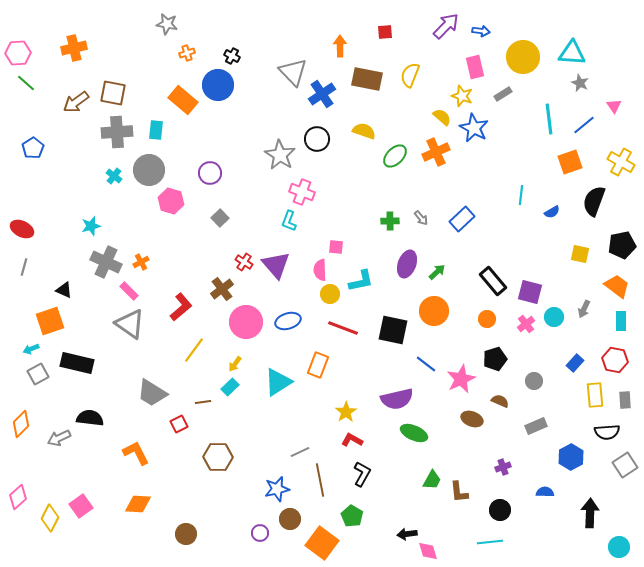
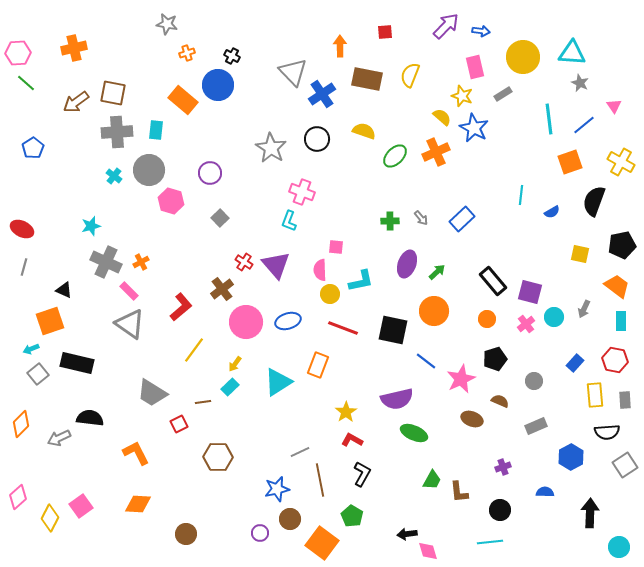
gray star at (280, 155): moved 9 px left, 7 px up
blue line at (426, 364): moved 3 px up
gray square at (38, 374): rotated 10 degrees counterclockwise
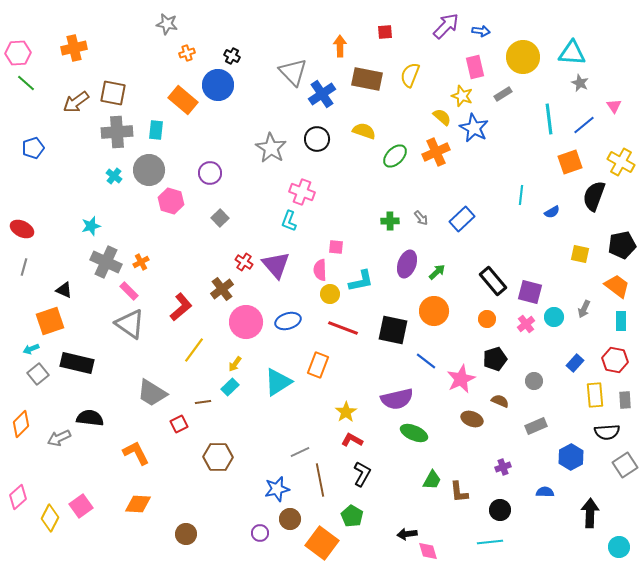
blue pentagon at (33, 148): rotated 15 degrees clockwise
black semicircle at (594, 201): moved 5 px up
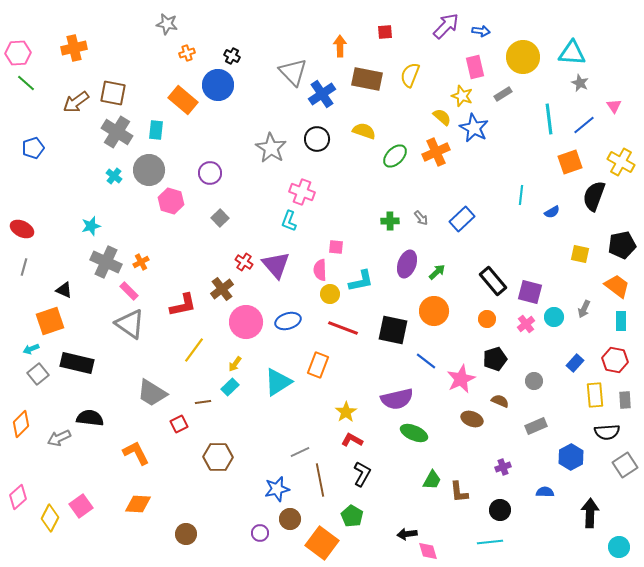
gray cross at (117, 132): rotated 36 degrees clockwise
red L-shape at (181, 307): moved 2 px right, 2 px up; rotated 28 degrees clockwise
